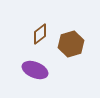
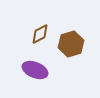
brown diamond: rotated 10 degrees clockwise
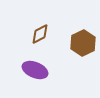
brown hexagon: moved 12 px right, 1 px up; rotated 10 degrees counterclockwise
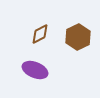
brown hexagon: moved 5 px left, 6 px up
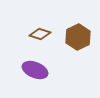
brown diamond: rotated 45 degrees clockwise
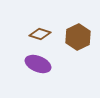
purple ellipse: moved 3 px right, 6 px up
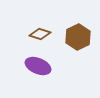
purple ellipse: moved 2 px down
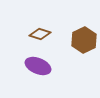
brown hexagon: moved 6 px right, 3 px down
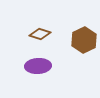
purple ellipse: rotated 25 degrees counterclockwise
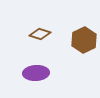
purple ellipse: moved 2 px left, 7 px down
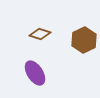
purple ellipse: moved 1 px left; rotated 60 degrees clockwise
